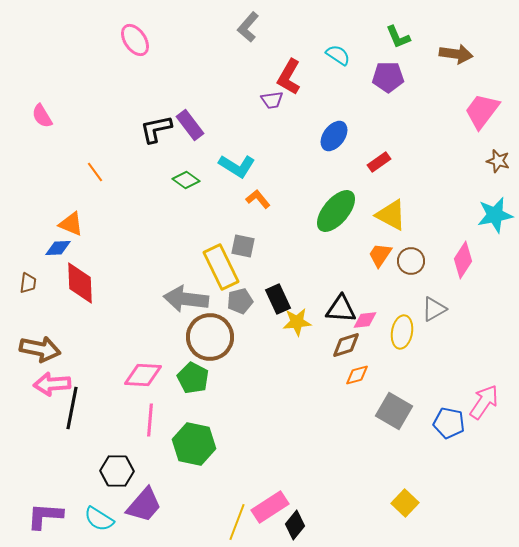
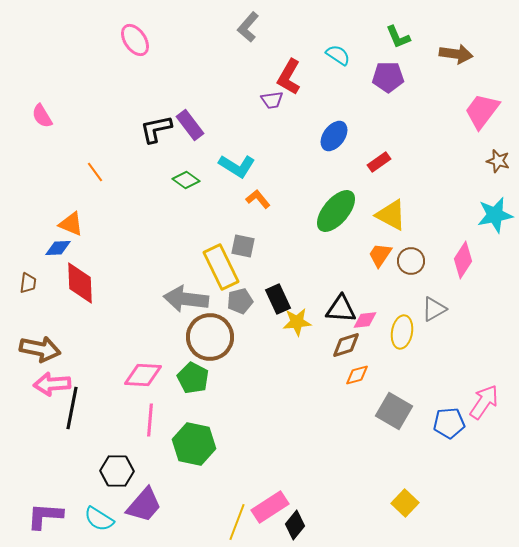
blue pentagon at (449, 423): rotated 16 degrees counterclockwise
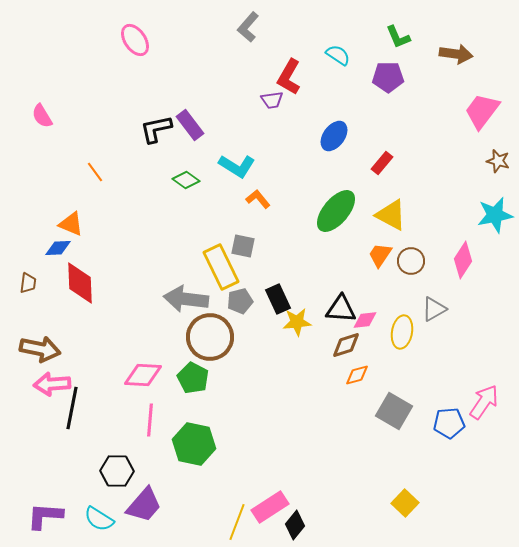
red rectangle at (379, 162): moved 3 px right, 1 px down; rotated 15 degrees counterclockwise
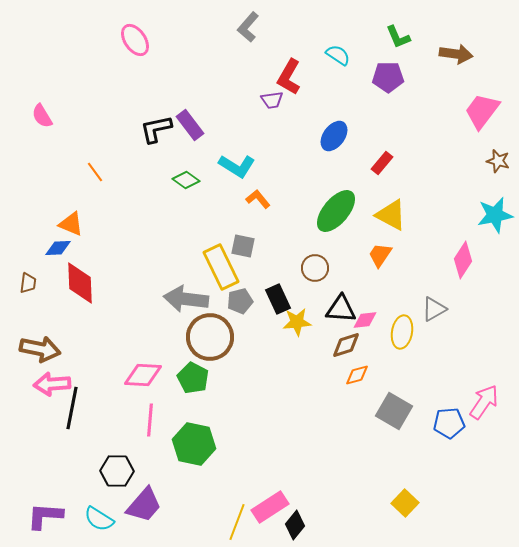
brown circle at (411, 261): moved 96 px left, 7 px down
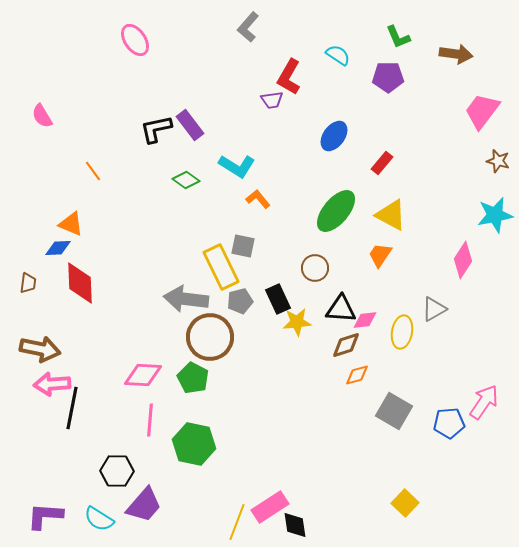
orange line at (95, 172): moved 2 px left, 1 px up
black diamond at (295, 525): rotated 48 degrees counterclockwise
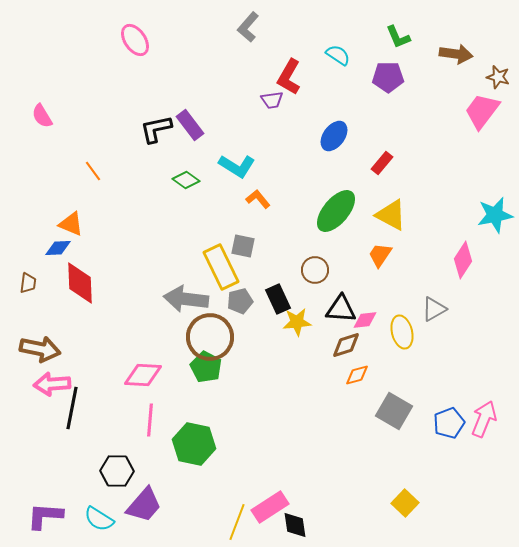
brown star at (498, 161): moved 84 px up
brown circle at (315, 268): moved 2 px down
yellow ellipse at (402, 332): rotated 24 degrees counterclockwise
green pentagon at (193, 378): moved 13 px right, 11 px up
pink arrow at (484, 402): moved 17 px down; rotated 12 degrees counterclockwise
blue pentagon at (449, 423): rotated 16 degrees counterclockwise
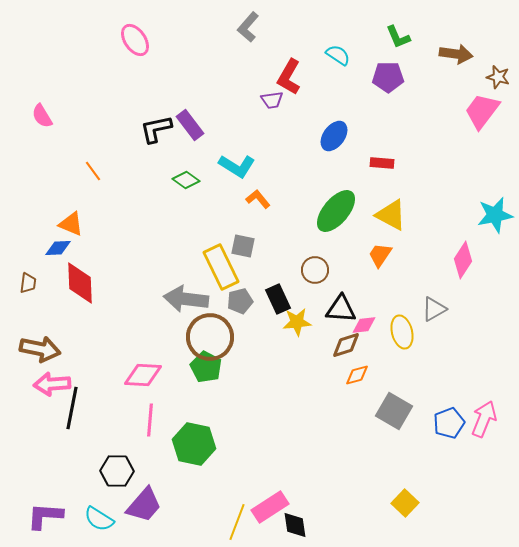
red rectangle at (382, 163): rotated 55 degrees clockwise
pink diamond at (365, 320): moved 1 px left, 5 px down
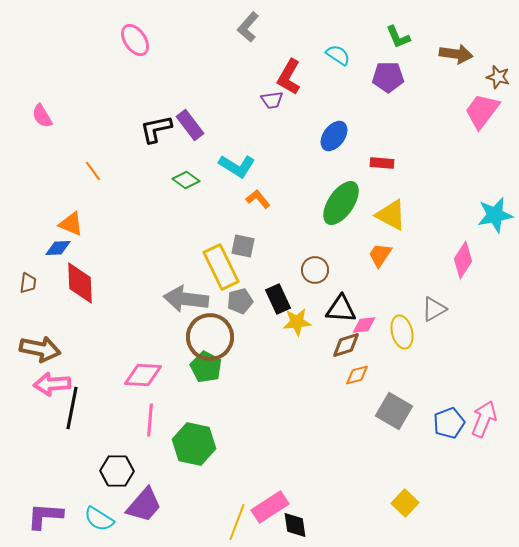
green ellipse at (336, 211): moved 5 px right, 8 px up; rotated 6 degrees counterclockwise
